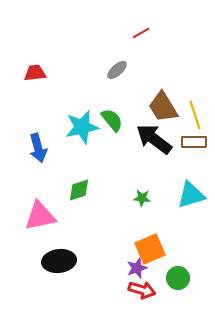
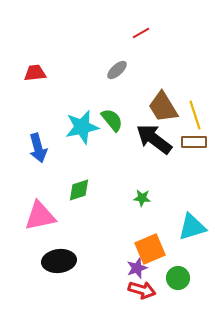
cyan triangle: moved 1 px right, 32 px down
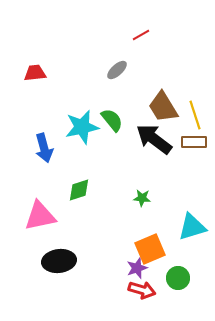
red line: moved 2 px down
blue arrow: moved 6 px right
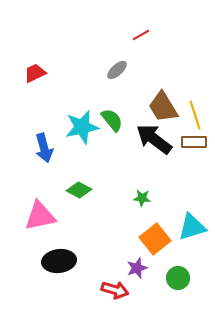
red trapezoid: rotated 20 degrees counterclockwise
green diamond: rotated 45 degrees clockwise
orange square: moved 5 px right, 10 px up; rotated 16 degrees counterclockwise
red arrow: moved 27 px left
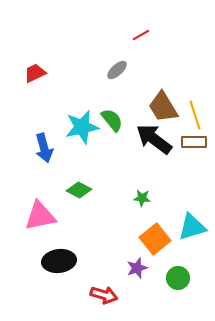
red arrow: moved 11 px left, 5 px down
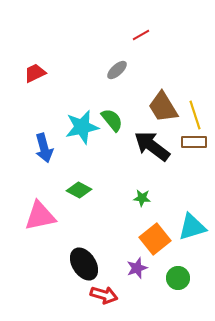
black arrow: moved 2 px left, 7 px down
black ellipse: moved 25 px right, 3 px down; rotated 64 degrees clockwise
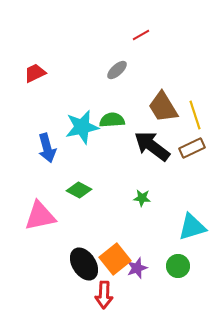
green semicircle: rotated 55 degrees counterclockwise
brown rectangle: moved 2 px left, 6 px down; rotated 25 degrees counterclockwise
blue arrow: moved 3 px right
orange square: moved 40 px left, 20 px down
green circle: moved 12 px up
red arrow: rotated 76 degrees clockwise
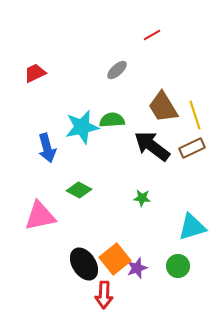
red line: moved 11 px right
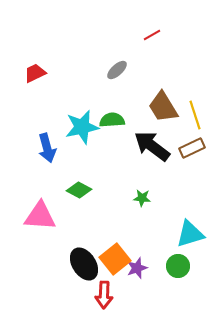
pink triangle: rotated 16 degrees clockwise
cyan triangle: moved 2 px left, 7 px down
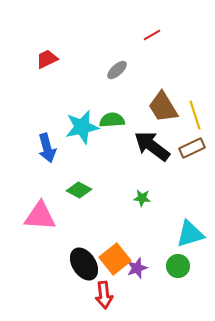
red trapezoid: moved 12 px right, 14 px up
red arrow: rotated 8 degrees counterclockwise
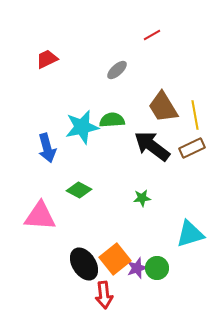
yellow line: rotated 8 degrees clockwise
green star: rotated 12 degrees counterclockwise
green circle: moved 21 px left, 2 px down
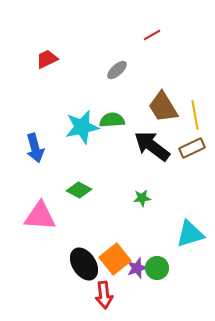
blue arrow: moved 12 px left
